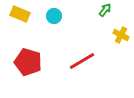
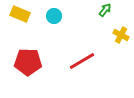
red pentagon: rotated 16 degrees counterclockwise
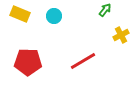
yellow cross: rotated 35 degrees clockwise
red line: moved 1 px right
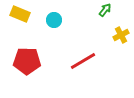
cyan circle: moved 4 px down
red pentagon: moved 1 px left, 1 px up
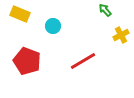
green arrow: rotated 80 degrees counterclockwise
cyan circle: moved 1 px left, 6 px down
red pentagon: rotated 20 degrees clockwise
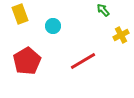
green arrow: moved 2 px left
yellow rectangle: rotated 48 degrees clockwise
red pentagon: rotated 20 degrees clockwise
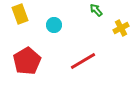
green arrow: moved 7 px left
cyan circle: moved 1 px right, 1 px up
yellow cross: moved 7 px up
